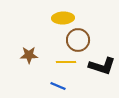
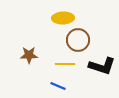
yellow line: moved 1 px left, 2 px down
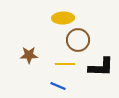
black L-shape: moved 1 px left, 1 px down; rotated 16 degrees counterclockwise
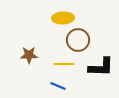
yellow line: moved 1 px left
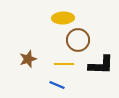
brown star: moved 1 px left, 4 px down; rotated 18 degrees counterclockwise
black L-shape: moved 2 px up
blue line: moved 1 px left, 1 px up
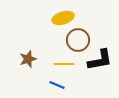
yellow ellipse: rotated 15 degrees counterclockwise
black L-shape: moved 1 px left, 5 px up; rotated 12 degrees counterclockwise
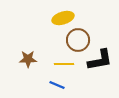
brown star: rotated 18 degrees clockwise
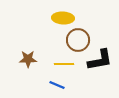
yellow ellipse: rotated 20 degrees clockwise
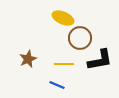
yellow ellipse: rotated 20 degrees clockwise
brown circle: moved 2 px right, 2 px up
brown star: rotated 24 degrees counterclockwise
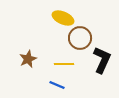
black L-shape: moved 2 px right; rotated 56 degrees counterclockwise
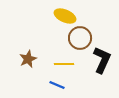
yellow ellipse: moved 2 px right, 2 px up
